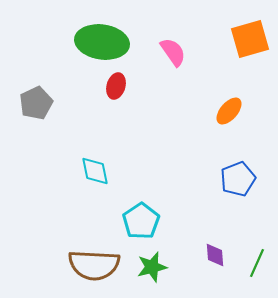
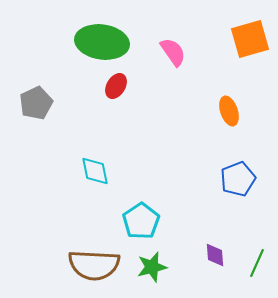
red ellipse: rotated 15 degrees clockwise
orange ellipse: rotated 60 degrees counterclockwise
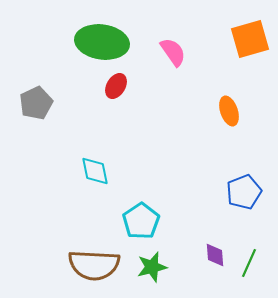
blue pentagon: moved 6 px right, 13 px down
green line: moved 8 px left
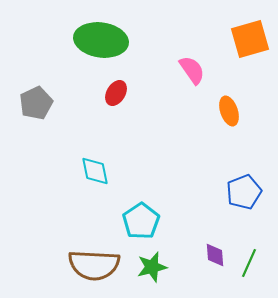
green ellipse: moved 1 px left, 2 px up
pink semicircle: moved 19 px right, 18 px down
red ellipse: moved 7 px down
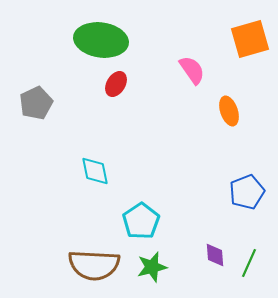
red ellipse: moved 9 px up
blue pentagon: moved 3 px right
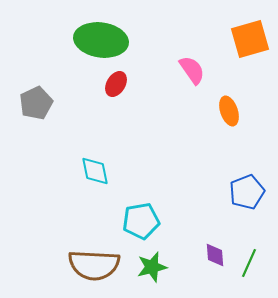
cyan pentagon: rotated 24 degrees clockwise
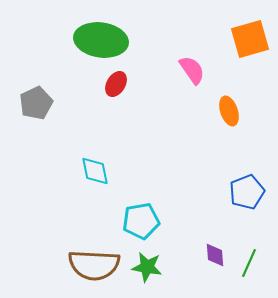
green star: moved 5 px left; rotated 24 degrees clockwise
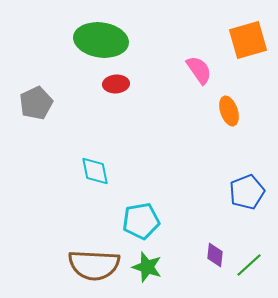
orange square: moved 2 px left, 1 px down
pink semicircle: moved 7 px right
red ellipse: rotated 55 degrees clockwise
purple diamond: rotated 10 degrees clockwise
green line: moved 2 px down; rotated 24 degrees clockwise
green star: rotated 8 degrees clockwise
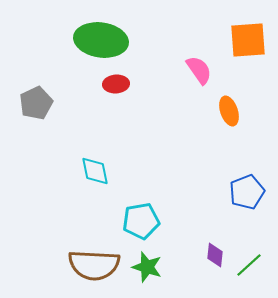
orange square: rotated 12 degrees clockwise
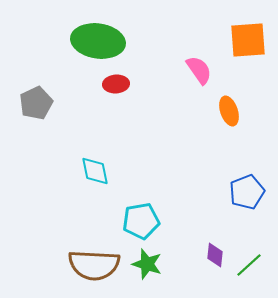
green ellipse: moved 3 px left, 1 px down
green star: moved 3 px up
